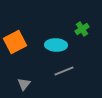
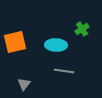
orange square: rotated 15 degrees clockwise
gray line: rotated 30 degrees clockwise
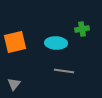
green cross: rotated 24 degrees clockwise
cyan ellipse: moved 2 px up
gray triangle: moved 10 px left
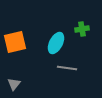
cyan ellipse: rotated 65 degrees counterclockwise
gray line: moved 3 px right, 3 px up
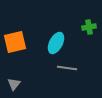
green cross: moved 7 px right, 2 px up
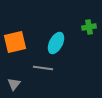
gray line: moved 24 px left
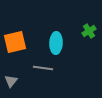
green cross: moved 4 px down; rotated 24 degrees counterclockwise
cyan ellipse: rotated 25 degrees counterclockwise
gray triangle: moved 3 px left, 3 px up
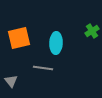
green cross: moved 3 px right
orange square: moved 4 px right, 4 px up
gray triangle: rotated 16 degrees counterclockwise
